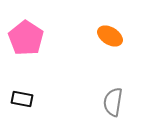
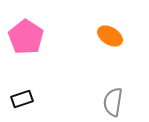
pink pentagon: moved 1 px up
black rectangle: rotated 30 degrees counterclockwise
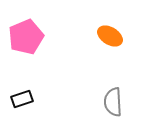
pink pentagon: rotated 16 degrees clockwise
gray semicircle: rotated 12 degrees counterclockwise
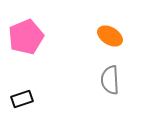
gray semicircle: moved 3 px left, 22 px up
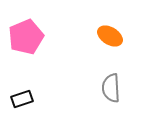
gray semicircle: moved 1 px right, 8 px down
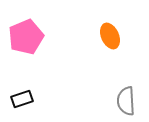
orange ellipse: rotated 35 degrees clockwise
gray semicircle: moved 15 px right, 13 px down
